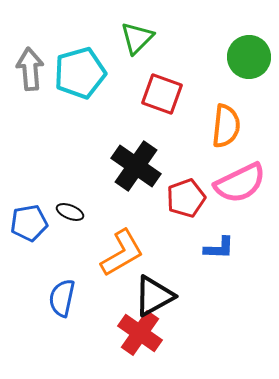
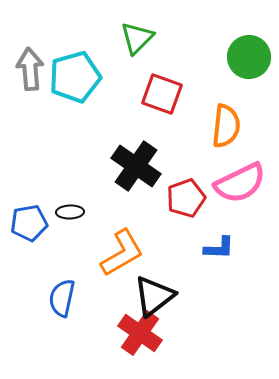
cyan pentagon: moved 5 px left, 4 px down
black ellipse: rotated 24 degrees counterclockwise
black triangle: rotated 9 degrees counterclockwise
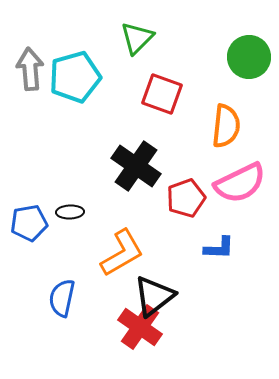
red cross: moved 6 px up
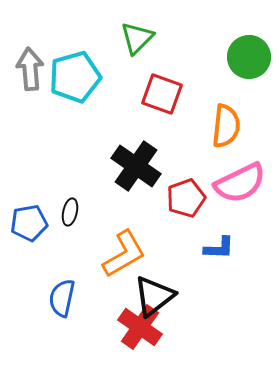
black ellipse: rotated 76 degrees counterclockwise
orange L-shape: moved 2 px right, 1 px down
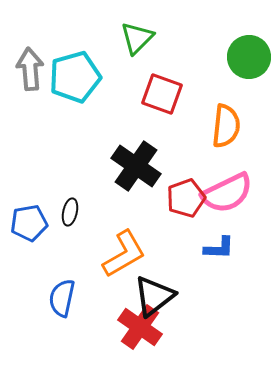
pink semicircle: moved 13 px left, 10 px down
